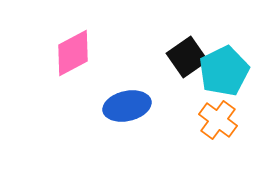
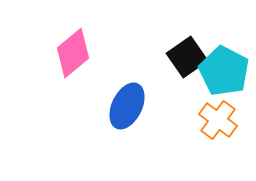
pink diamond: rotated 12 degrees counterclockwise
cyan pentagon: rotated 18 degrees counterclockwise
blue ellipse: rotated 51 degrees counterclockwise
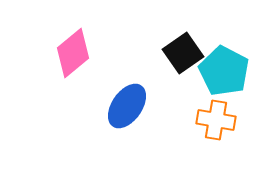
black square: moved 4 px left, 4 px up
blue ellipse: rotated 9 degrees clockwise
orange cross: moved 2 px left; rotated 27 degrees counterclockwise
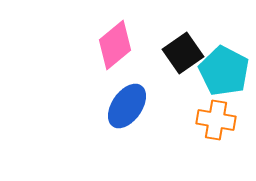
pink diamond: moved 42 px right, 8 px up
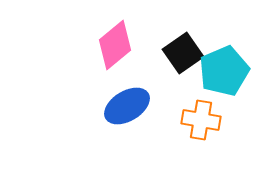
cyan pentagon: rotated 21 degrees clockwise
blue ellipse: rotated 24 degrees clockwise
orange cross: moved 15 px left
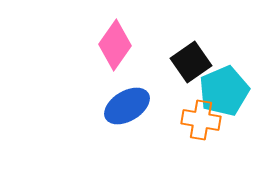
pink diamond: rotated 15 degrees counterclockwise
black square: moved 8 px right, 9 px down
cyan pentagon: moved 20 px down
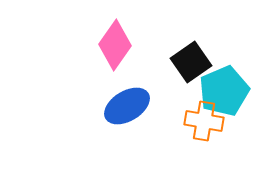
orange cross: moved 3 px right, 1 px down
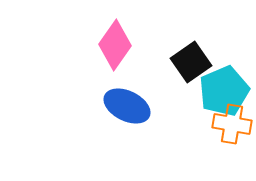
blue ellipse: rotated 57 degrees clockwise
orange cross: moved 28 px right, 3 px down
